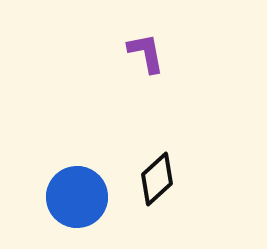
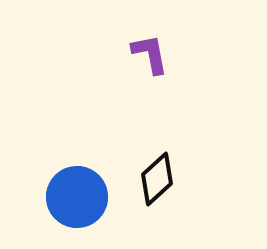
purple L-shape: moved 4 px right, 1 px down
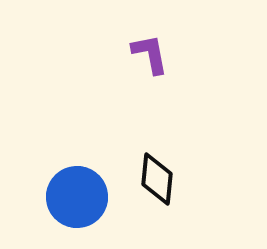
black diamond: rotated 42 degrees counterclockwise
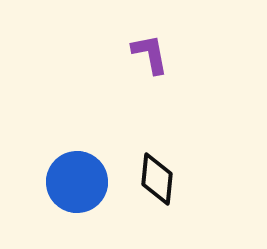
blue circle: moved 15 px up
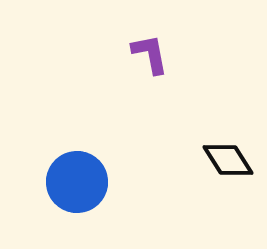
black diamond: moved 71 px right, 19 px up; rotated 38 degrees counterclockwise
